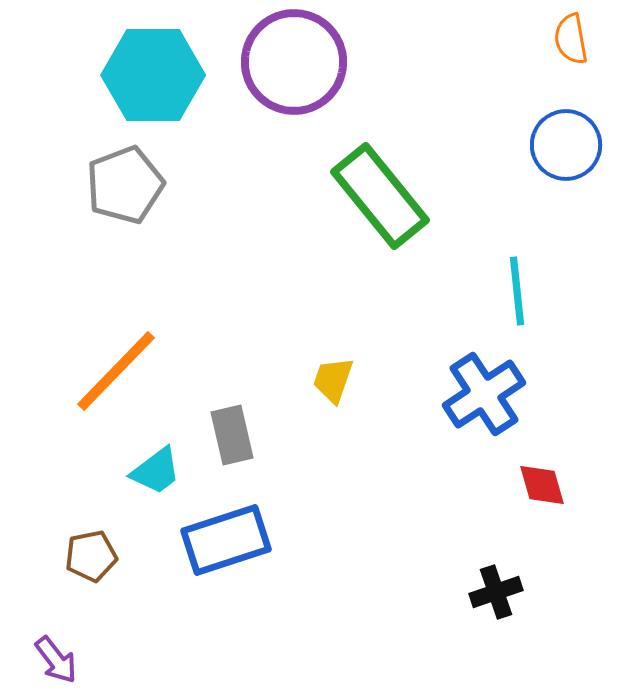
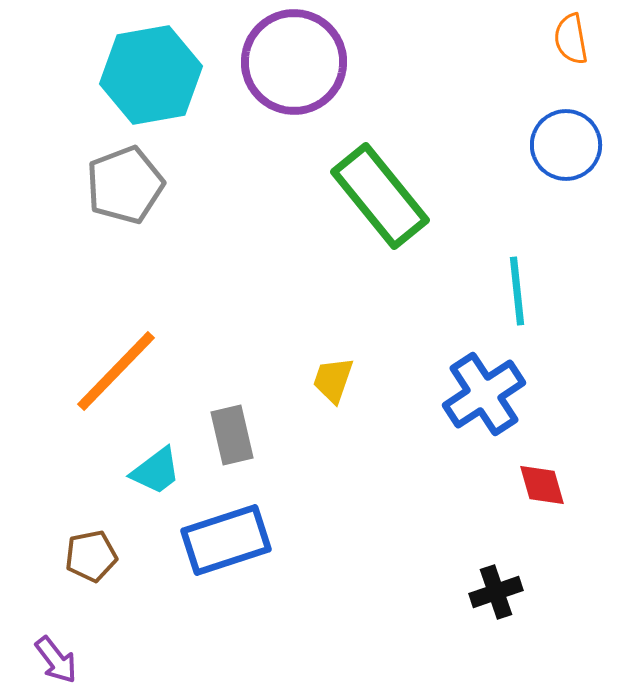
cyan hexagon: moved 2 px left; rotated 10 degrees counterclockwise
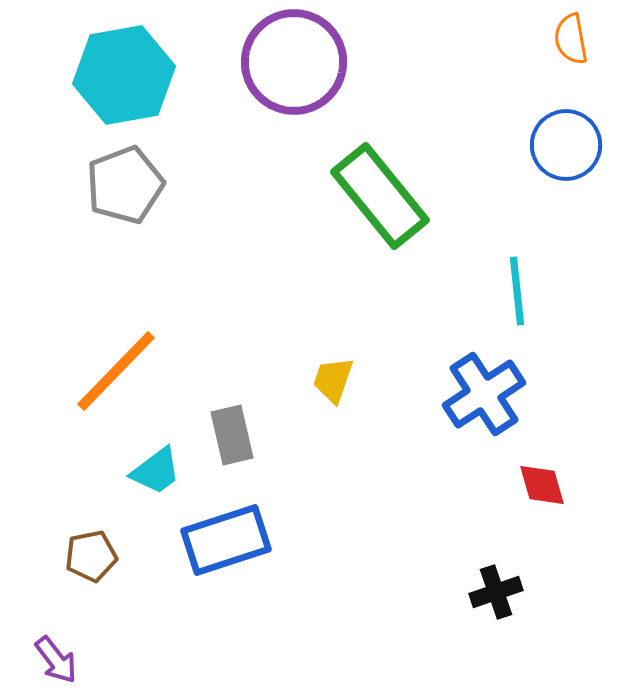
cyan hexagon: moved 27 px left
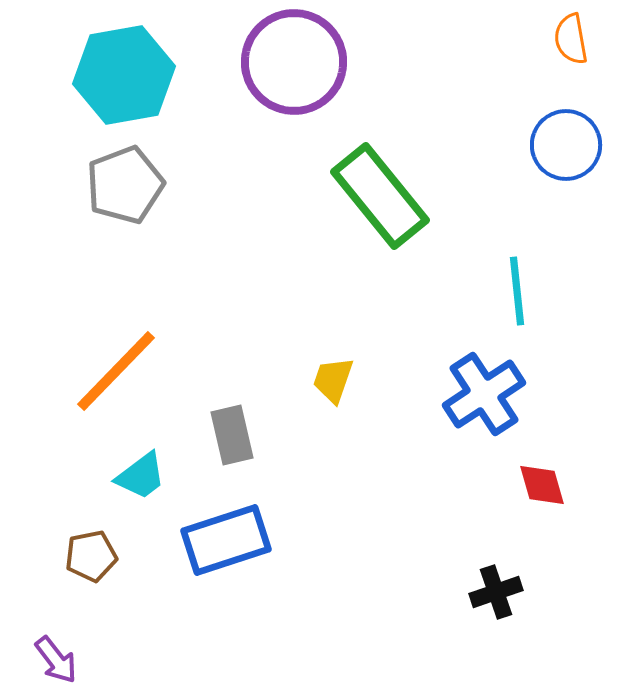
cyan trapezoid: moved 15 px left, 5 px down
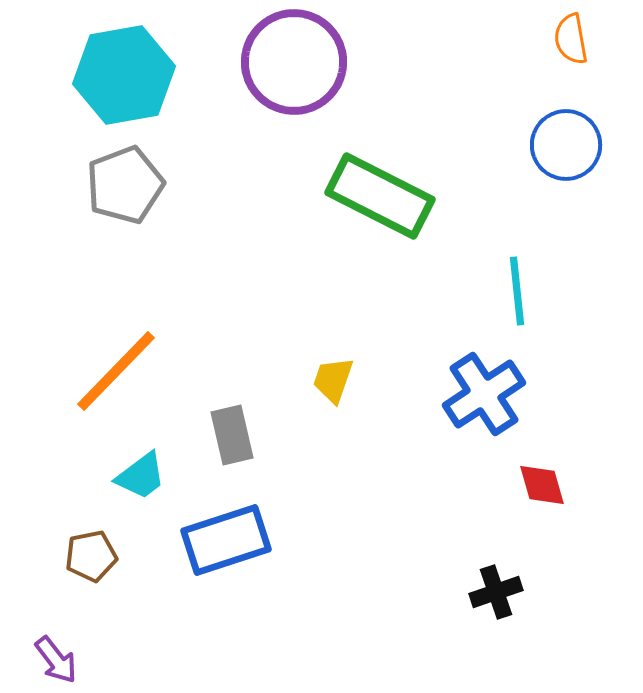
green rectangle: rotated 24 degrees counterclockwise
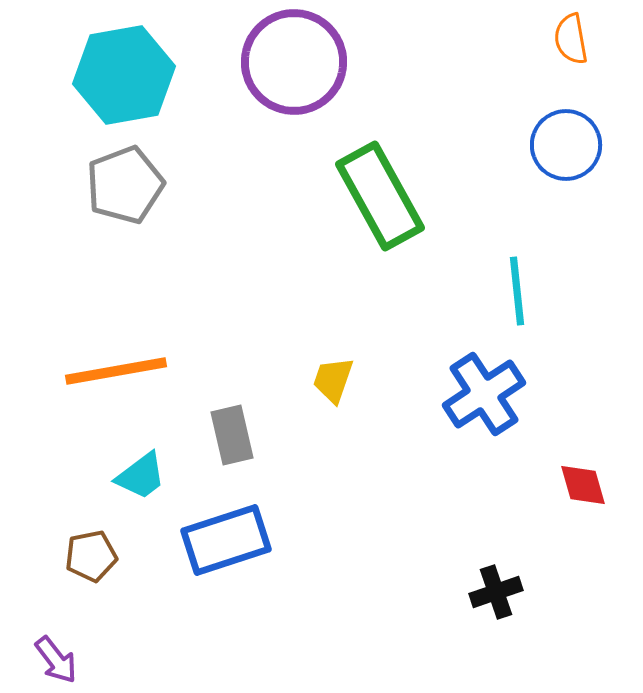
green rectangle: rotated 34 degrees clockwise
orange line: rotated 36 degrees clockwise
red diamond: moved 41 px right
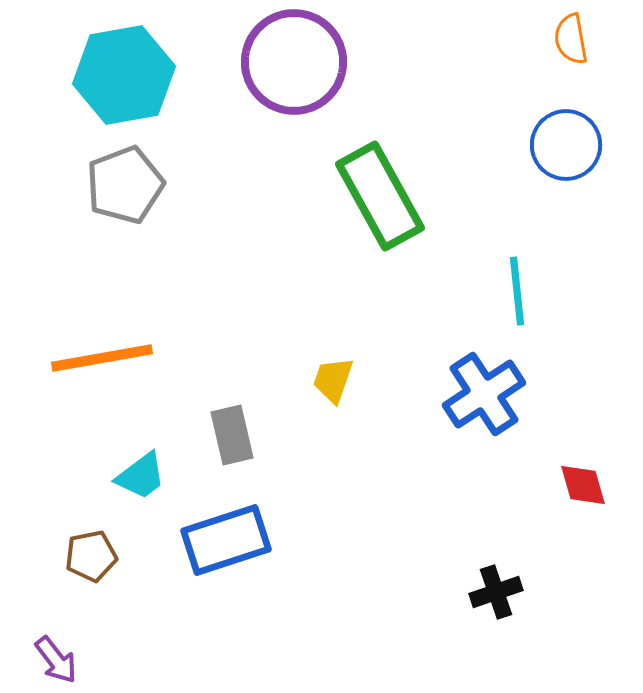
orange line: moved 14 px left, 13 px up
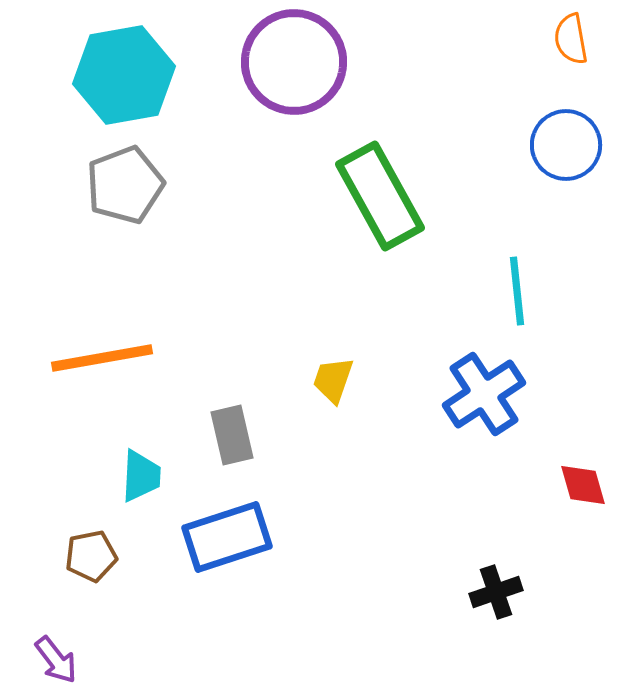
cyan trapezoid: rotated 50 degrees counterclockwise
blue rectangle: moved 1 px right, 3 px up
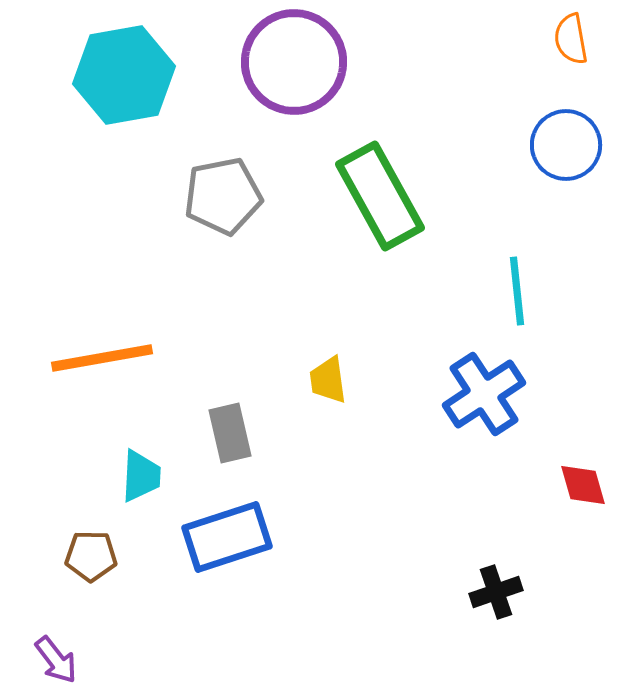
gray pentagon: moved 98 px right, 11 px down; rotated 10 degrees clockwise
yellow trapezoid: moved 5 px left; rotated 27 degrees counterclockwise
gray rectangle: moved 2 px left, 2 px up
brown pentagon: rotated 12 degrees clockwise
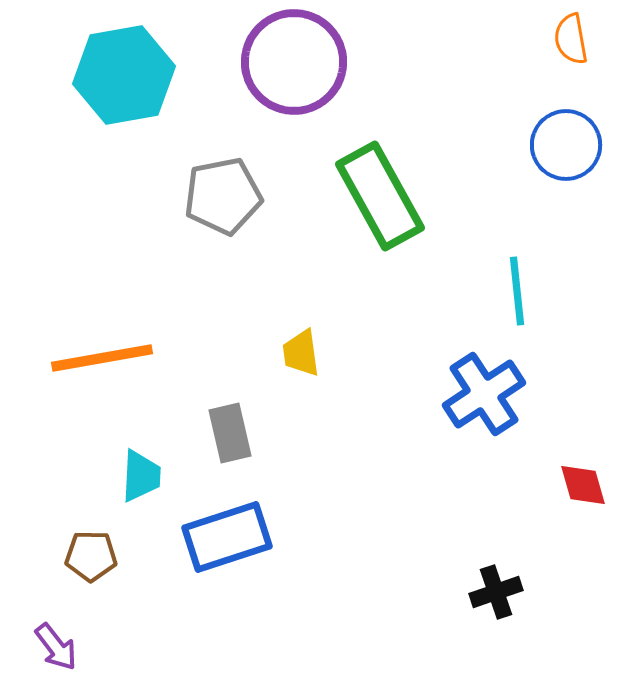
yellow trapezoid: moved 27 px left, 27 px up
purple arrow: moved 13 px up
